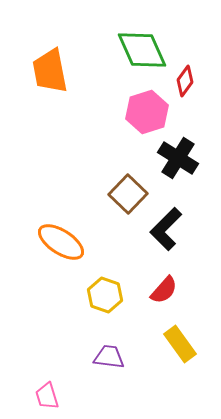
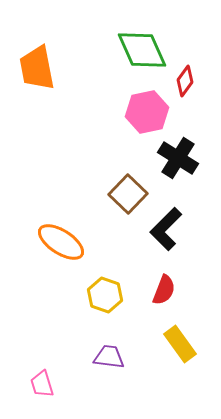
orange trapezoid: moved 13 px left, 3 px up
pink hexagon: rotated 6 degrees clockwise
red semicircle: rotated 20 degrees counterclockwise
pink trapezoid: moved 5 px left, 12 px up
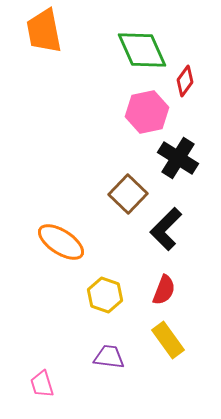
orange trapezoid: moved 7 px right, 37 px up
yellow rectangle: moved 12 px left, 4 px up
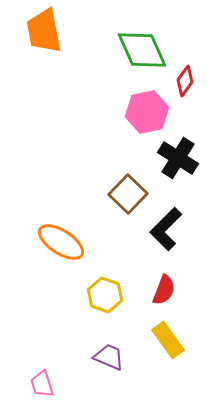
purple trapezoid: rotated 16 degrees clockwise
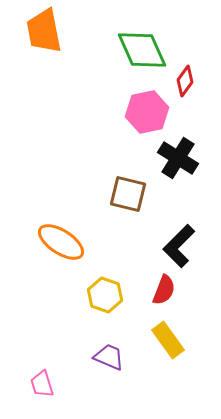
brown square: rotated 30 degrees counterclockwise
black L-shape: moved 13 px right, 17 px down
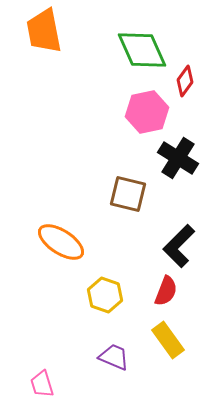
red semicircle: moved 2 px right, 1 px down
purple trapezoid: moved 5 px right
